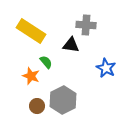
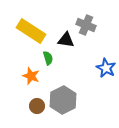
gray cross: rotated 18 degrees clockwise
black triangle: moved 5 px left, 5 px up
green semicircle: moved 2 px right, 4 px up; rotated 24 degrees clockwise
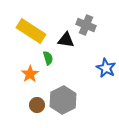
orange star: moved 1 px left, 2 px up; rotated 18 degrees clockwise
brown circle: moved 1 px up
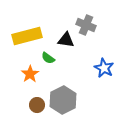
yellow rectangle: moved 4 px left, 5 px down; rotated 48 degrees counterclockwise
green semicircle: rotated 144 degrees clockwise
blue star: moved 2 px left
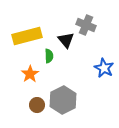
black triangle: rotated 42 degrees clockwise
green semicircle: moved 1 px right, 2 px up; rotated 128 degrees counterclockwise
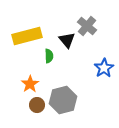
gray cross: moved 1 px right, 1 px down; rotated 18 degrees clockwise
black triangle: moved 1 px right
blue star: rotated 12 degrees clockwise
orange star: moved 10 px down
gray hexagon: rotated 12 degrees clockwise
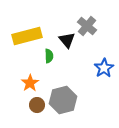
orange star: moved 1 px up
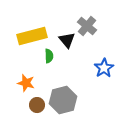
yellow rectangle: moved 5 px right
orange star: moved 4 px left; rotated 24 degrees counterclockwise
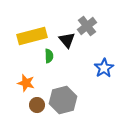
gray cross: rotated 12 degrees clockwise
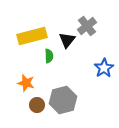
black triangle: rotated 18 degrees clockwise
